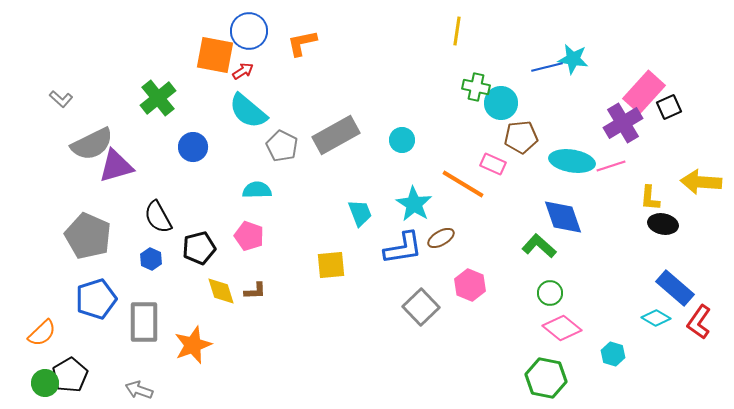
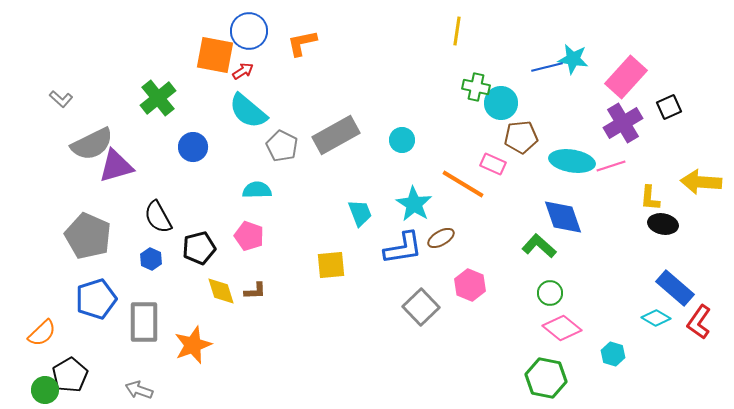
pink rectangle at (644, 92): moved 18 px left, 15 px up
green circle at (45, 383): moved 7 px down
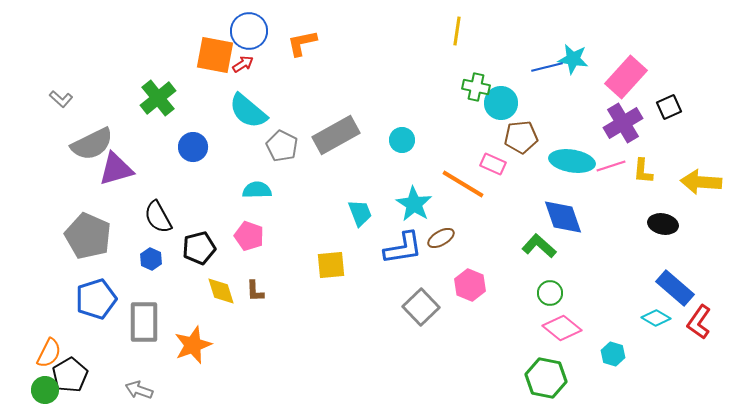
red arrow at (243, 71): moved 7 px up
purple triangle at (116, 166): moved 3 px down
yellow L-shape at (650, 198): moved 7 px left, 27 px up
brown L-shape at (255, 291): rotated 90 degrees clockwise
orange semicircle at (42, 333): moved 7 px right, 20 px down; rotated 20 degrees counterclockwise
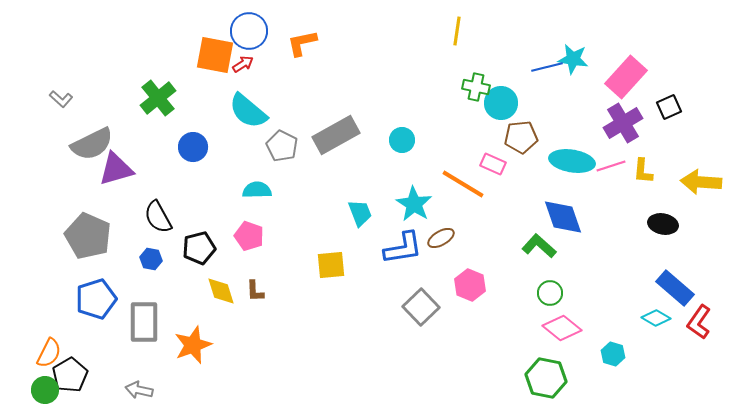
blue hexagon at (151, 259): rotated 15 degrees counterclockwise
gray arrow at (139, 390): rotated 8 degrees counterclockwise
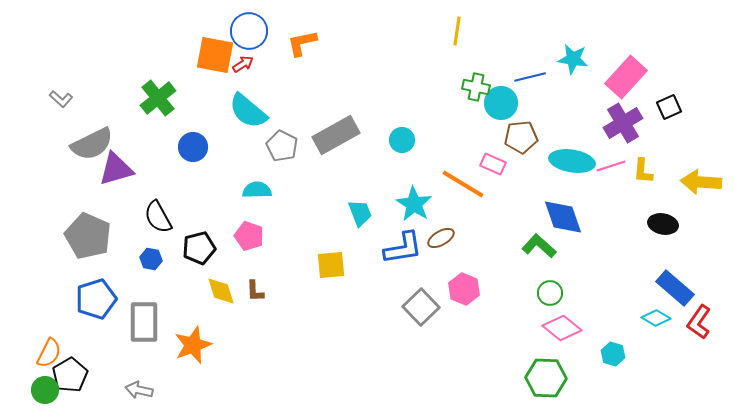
blue line at (547, 67): moved 17 px left, 10 px down
pink hexagon at (470, 285): moved 6 px left, 4 px down
green hexagon at (546, 378): rotated 9 degrees counterclockwise
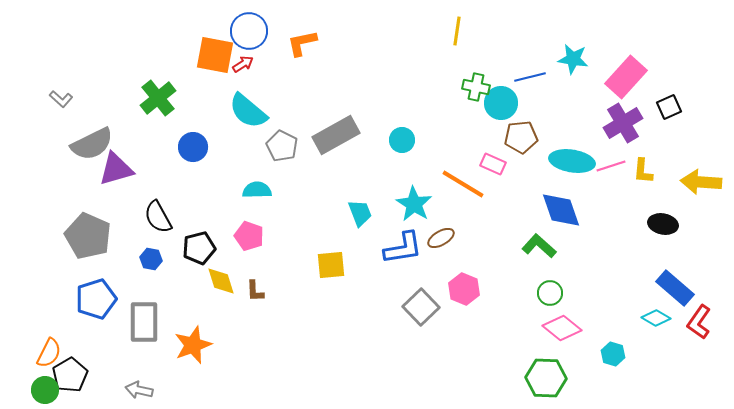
blue diamond at (563, 217): moved 2 px left, 7 px up
yellow diamond at (221, 291): moved 10 px up
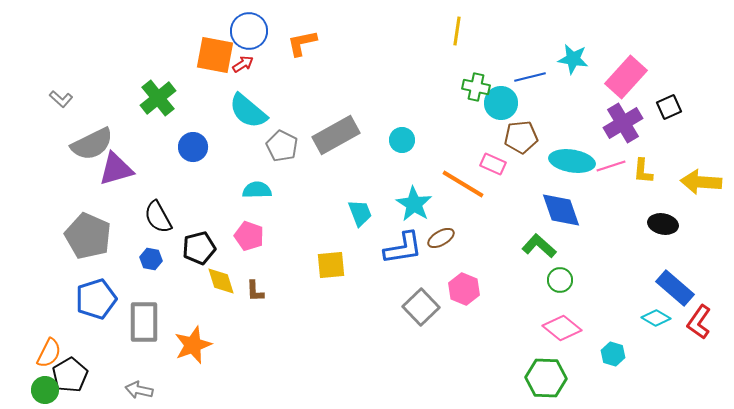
green circle at (550, 293): moved 10 px right, 13 px up
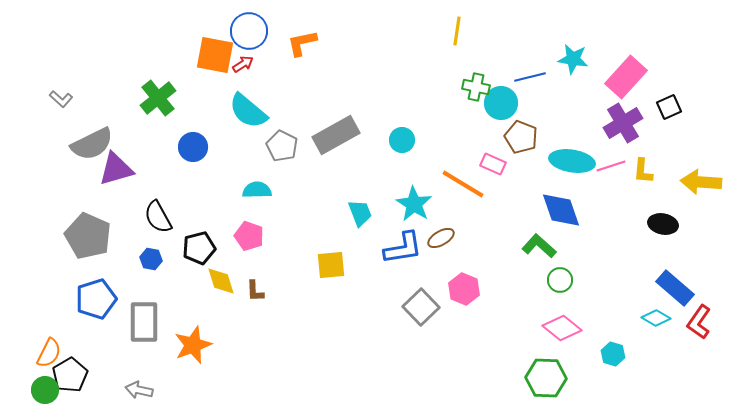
brown pentagon at (521, 137): rotated 28 degrees clockwise
